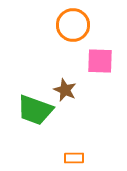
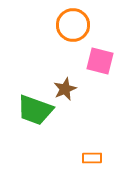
pink square: rotated 12 degrees clockwise
brown star: moved 1 px up; rotated 25 degrees clockwise
orange rectangle: moved 18 px right
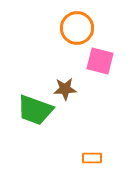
orange circle: moved 4 px right, 3 px down
brown star: rotated 20 degrees clockwise
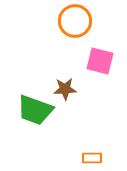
orange circle: moved 2 px left, 7 px up
